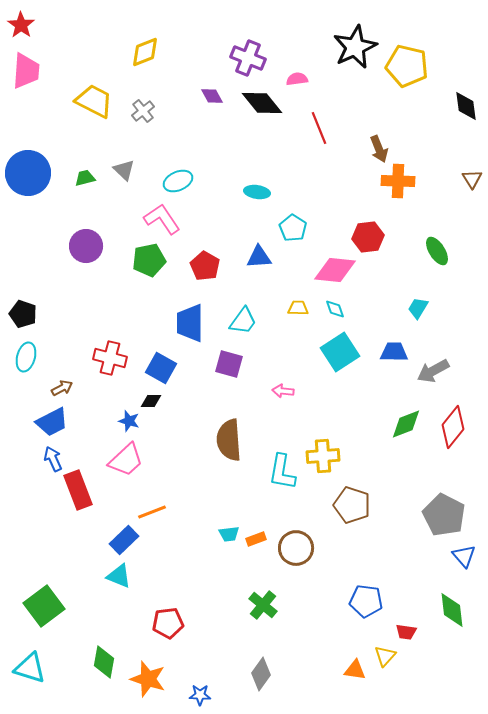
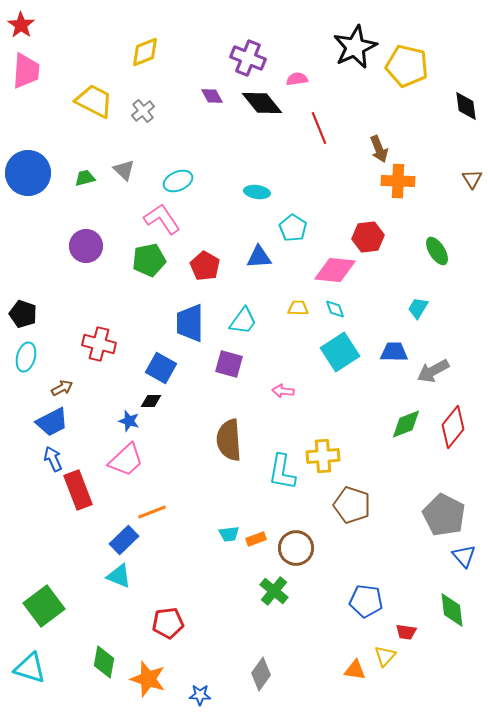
red cross at (110, 358): moved 11 px left, 14 px up
green cross at (263, 605): moved 11 px right, 14 px up
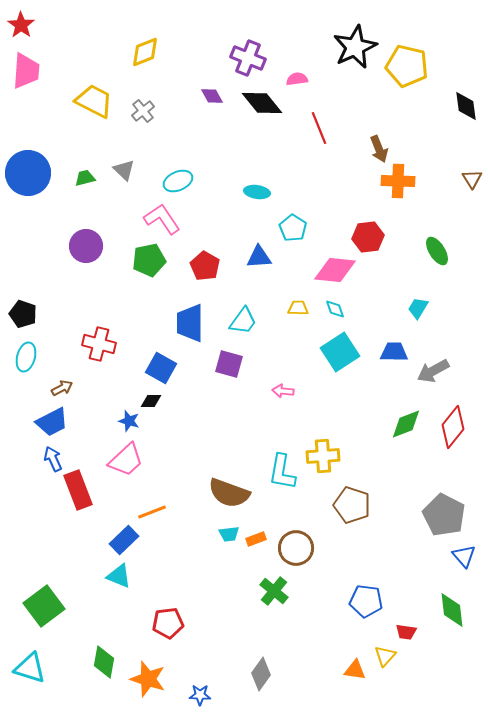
brown semicircle at (229, 440): moved 53 px down; rotated 66 degrees counterclockwise
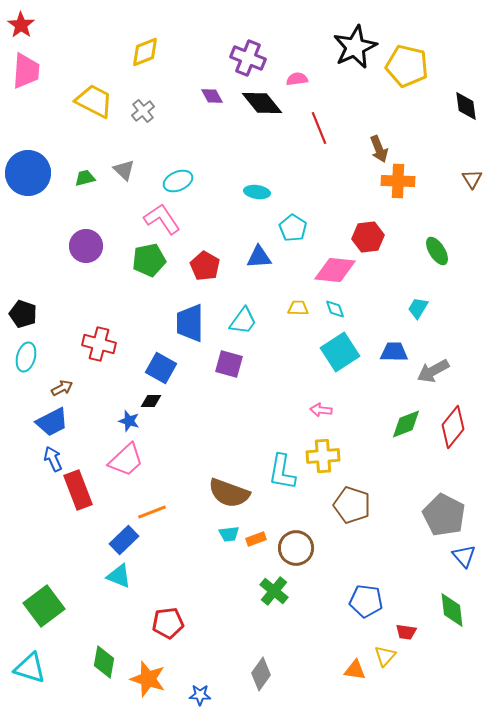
pink arrow at (283, 391): moved 38 px right, 19 px down
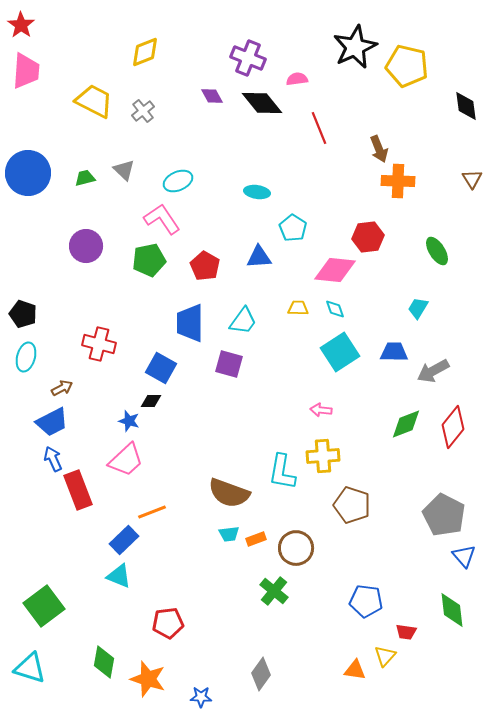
blue star at (200, 695): moved 1 px right, 2 px down
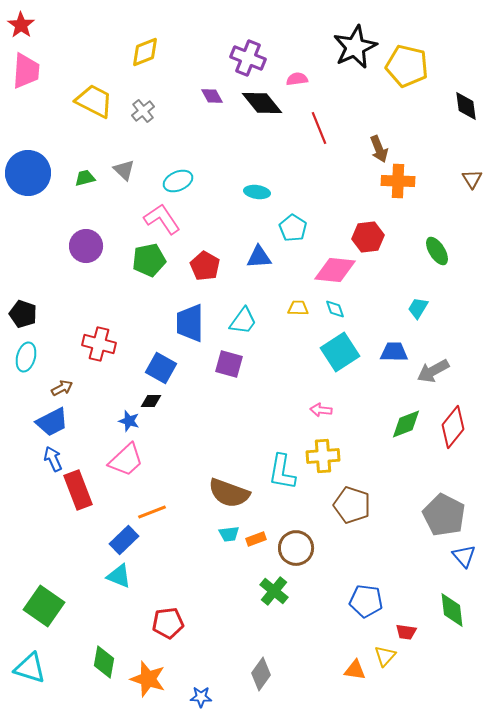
green square at (44, 606): rotated 18 degrees counterclockwise
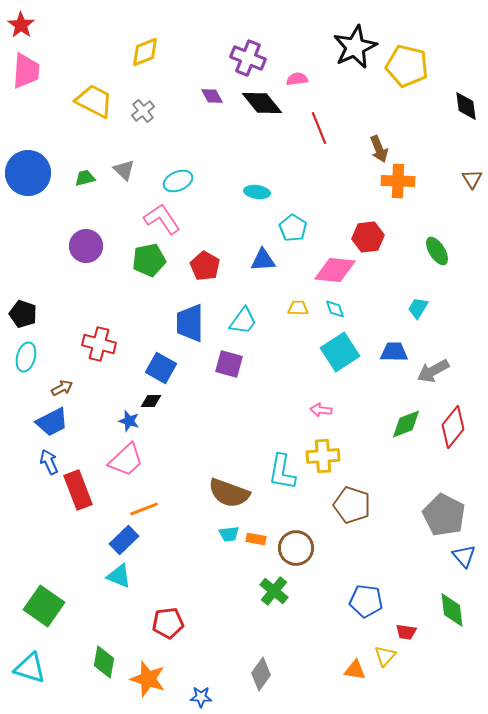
blue triangle at (259, 257): moved 4 px right, 3 px down
blue arrow at (53, 459): moved 4 px left, 3 px down
orange line at (152, 512): moved 8 px left, 3 px up
orange rectangle at (256, 539): rotated 30 degrees clockwise
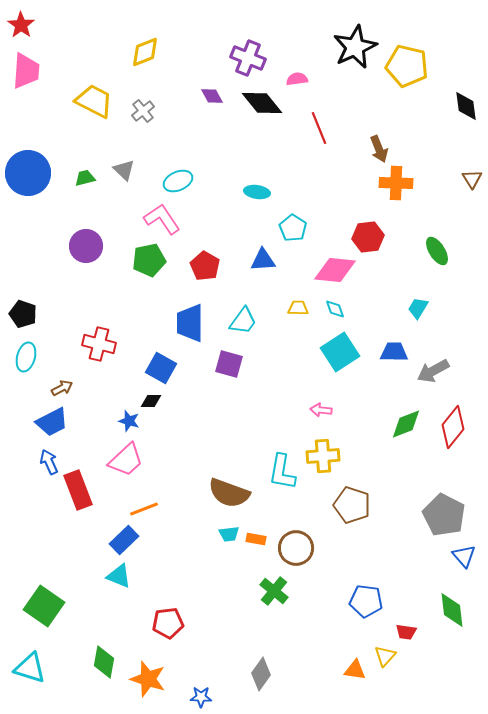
orange cross at (398, 181): moved 2 px left, 2 px down
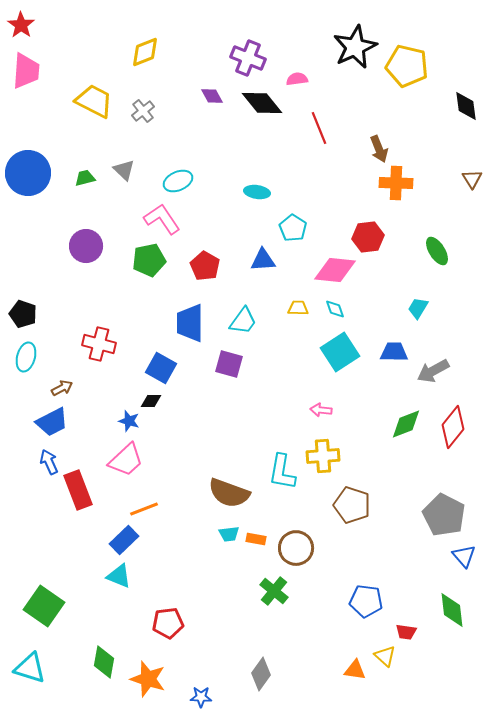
yellow triangle at (385, 656): rotated 30 degrees counterclockwise
